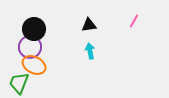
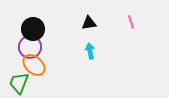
pink line: moved 3 px left, 1 px down; rotated 48 degrees counterclockwise
black triangle: moved 2 px up
black circle: moved 1 px left
orange ellipse: rotated 15 degrees clockwise
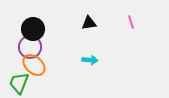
cyan arrow: moved 9 px down; rotated 105 degrees clockwise
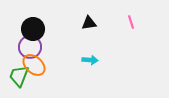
green trapezoid: moved 7 px up
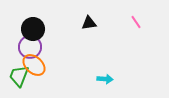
pink line: moved 5 px right; rotated 16 degrees counterclockwise
cyan arrow: moved 15 px right, 19 px down
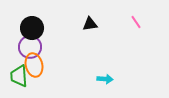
black triangle: moved 1 px right, 1 px down
black circle: moved 1 px left, 1 px up
orange ellipse: rotated 35 degrees clockwise
green trapezoid: rotated 25 degrees counterclockwise
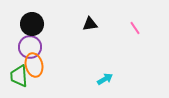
pink line: moved 1 px left, 6 px down
black circle: moved 4 px up
cyan arrow: rotated 35 degrees counterclockwise
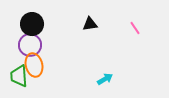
purple circle: moved 2 px up
